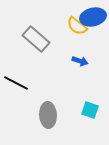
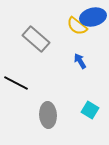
blue arrow: rotated 140 degrees counterclockwise
cyan square: rotated 12 degrees clockwise
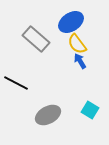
blue ellipse: moved 22 px left, 5 px down; rotated 20 degrees counterclockwise
yellow semicircle: moved 18 px down; rotated 15 degrees clockwise
gray ellipse: rotated 65 degrees clockwise
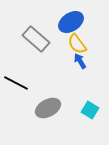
gray ellipse: moved 7 px up
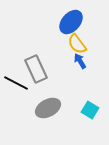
blue ellipse: rotated 15 degrees counterclockwise
gray rectangle: moved 30 px down; rotated 24 degrees clockwise
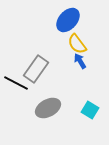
blue ellipse: moved 3 px left, 2 px up
gray rectangle: rotated 60 degrees clockwise
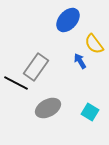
yellow semicircle: moved 17 px right
gray rectangle: moved 2 px up
cyan square: moved 2 px down
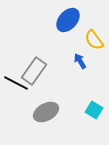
yellow semicircle: moved 4 px up
gray rectangle: moved 2 px left, 4 px down
gray ellipse: moved 2 px left, 4 px down
cyan square: moved 4 px right, 2 px up
